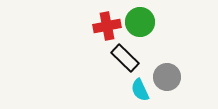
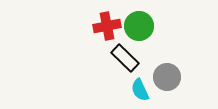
green circle: moved 1 px left, 4 px down
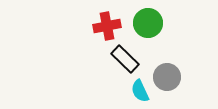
green circle: moved 9 px right, 3 px up
black rectangle: moved 1 px down
cyan semicircle: moved 1 px down
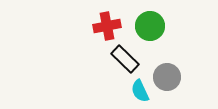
green circle: moved 2 px right, 3 px down
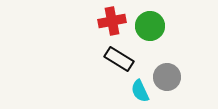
red cross: moved 5 px right, 5 px up
black rectangle: moved 6 px left; rotated 12 degrees counterclockwise
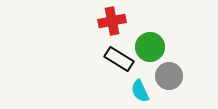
green circle: moved 21 px down
gray circle: moved 2 px right, 1 px up
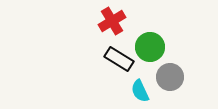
red cross: rotated 20 degrees counterclockwise
gray circle: moved 1 px right, 1 px down
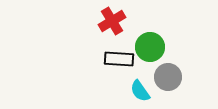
black rectangle: rotated 28 degrees counterclockwise
gray circle: moved 2 px left
cyan semicircle: rotated 10 degrees counterclockwise
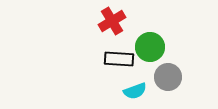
cyan semicircle: moved 5 px left; rotated 75 degrees counterclockwise
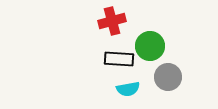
red cross: rotated 16 degrees clockwise
green circle: moved 1 px up
cyan semicircle: moved 7 px left, 2 px up; rotated 10 degrees clockwise
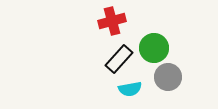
green circle: moved 4 px right, 2 px down
black rectangle: rotated 52 degrees counterclockwise
cyan semicircle: moved 2 px right
